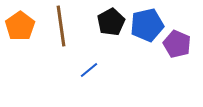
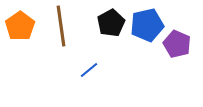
black pentagon: moved 1 px down
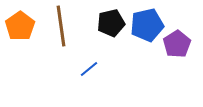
black pentagon: rotated 16 degrees clockwise
purple pentagon: rotated 16 degrees clockwise
blue line: moved 1 px up
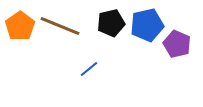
brown line: moved 1 px left; rotated 60 degrees counterclockwise
purple pentagon: rotated 16 degrees counterclockwise
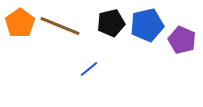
orange pentagon: moved 3 px up
purple pentagon: moved 5 px right, 4 px up
